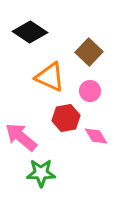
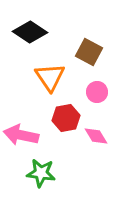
brown square: rotated 16 degrees counterclockwise
orange triangle: rotated 32 degrees clockwise
pink circle: moved 7 px right, 1 px down
pink arrow: moved 2 px up; rotated 28 degrees counterclockwise
green star: rotated 8 degrees clockwise
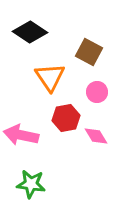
green star: moved 10 px left, 11 px down
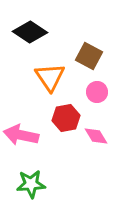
brown square: moved 4 px down
green star: rotated 12 degrees counterclockwise
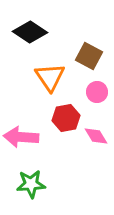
pink arrow: moved 2 px down; rotated 8 degrees counterclockwise
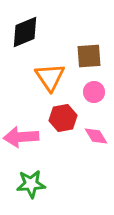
black diamond: moved 5 px left; rotated 56 degrees counterclockwise
brown square: rotated 32 degrees counterclockwise
pink circle: moved 3 px left
red hexagon: moved 3 px left
pink arrow: rotated 8 degrees counterclockwise
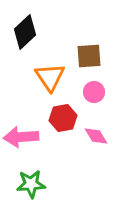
black diamond: rotated 20 degrees counterclockwise
